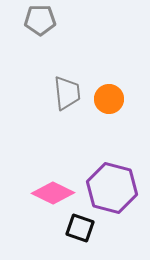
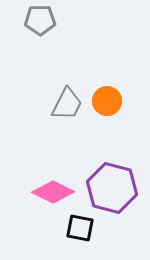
gray trapezoid: moved 11 px down; rotated 33 degrees clockwise
orange circle: moved 2 px left, 2 px down
pink diamond: moved 1 px up
black square: rotated 8 degrees counterclockwise
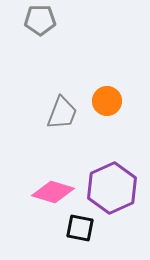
gray trapezoid: moved 5 px left, 9 px down; rotated 6 degrees counterclockwise
purple hexagon: rotated 21 degrees clockwise
pink diamond: rotated 9 degrees counterclockwise
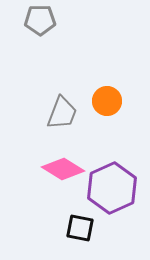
pink diamond: moved 10 px right, 23 px up; rotated 15 degrees clockwise
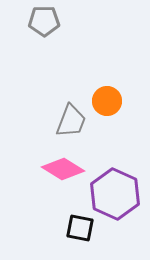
gray pentagon: moved 4 px right, 1 px down
gray trapezoid: moved 9 px right, 8 px down
purple hexagon: moved 3 px right, 6 px down; rotated 12 degrees counterclockwise
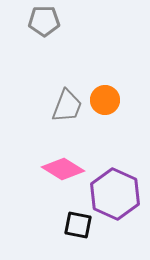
orange circle: moved 2 px left, 1 px up
gray trapezoid: moved 4 px left, 15 px up
black square: moved 2 px left, 3 px up
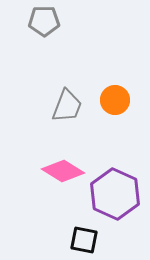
orange circle: moved 10 px right
pink diamond: moved 2 px down
black square: moved 6 px right, 15 px down
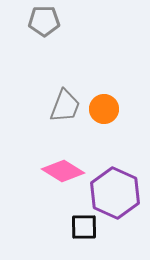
orange circle: moved 11 px left, 9 px down
gray trapezoid: moved 2 px left
purple hexagon: moved 1 px up
black square: moved 13 px up; rotated 12 degrees counterclockwise
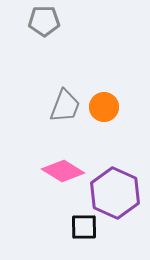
orange circle: moved 2 px up
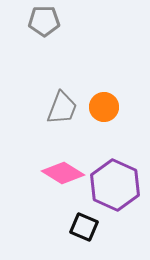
gray trapezoid: moved 3 px left, 2 px down
pink diamond: moved 2 px down
purple hexagon: moved 8 px up
black square: rotated 24 degrees clockwise
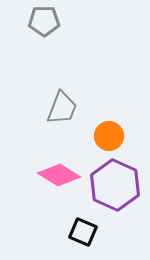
orange circle: moved 5 px right, 29 px down
pink diamond: moved 4 px left, 2 px down
black square: moved 1 px left, 5 px down
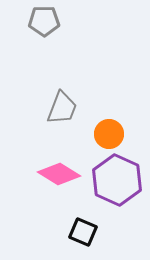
orange circle: moved 2 px up
pink diamond: moved 1 px up
purple hexagon: moved 2 px right, 5 px up
